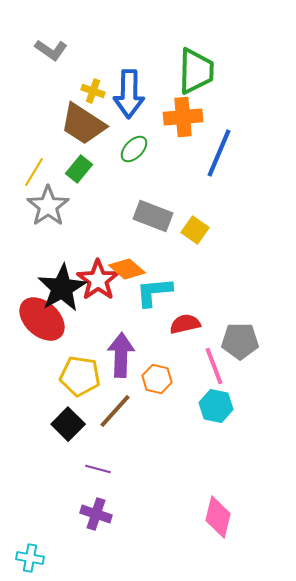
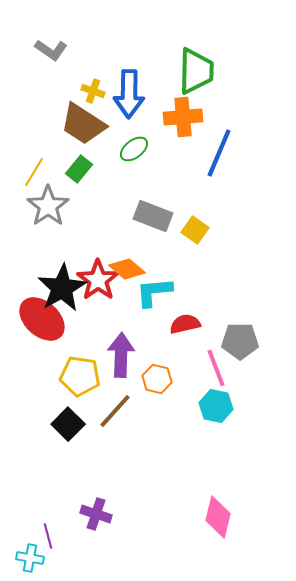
green ellipse: rotated 8 degrees clockwise
pink line: moved 2 px right, 2 px down
purple line: moved 50 px left, 67 px down; rotated 60 degrees clockwise
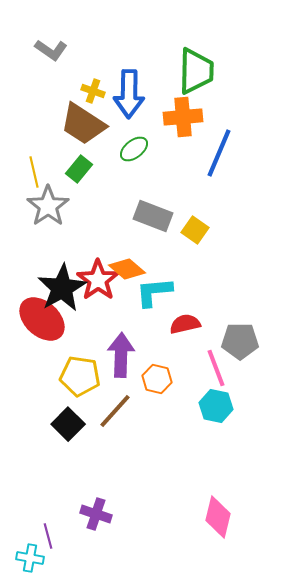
yellow line: rotated 44 degrees counterclockwise
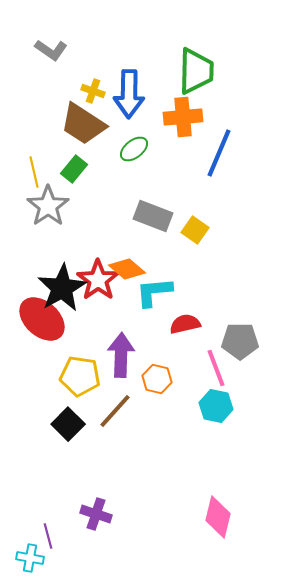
green rectangle: moved 5 px left
